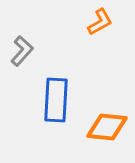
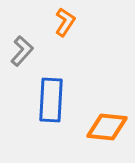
orange L-shape: moved 35 px left; rotated 28 degrees counterclockwise
blue rectangle: moved 5 px left
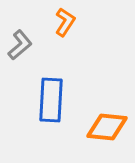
gray L-shape: moved 2 px left, 6 px up; rotated 8 degrees clockwise
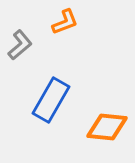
orange L-shape: rotated 36 degrees clockwise
blue rectangle: rotated 27 degrees clockwise
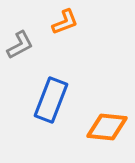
gray L-shape: rotated 12 degrees clockwise
blue rectangle: rotated 9 degrees counterclockwise
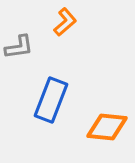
orange L-shape: rotated 20 degrees counterclockwise
gray L-shape: moved 1 px left, 2 px down; rotated 20 degrees clockwise
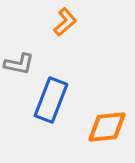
gray L-shape: moved 17 px down; rotated 20 degrees clockwise
orange diamond: rotated 12 degrees counterclockwise
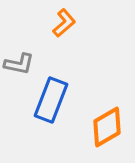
orange L-shape: moved 1 px left, 1 px down
orange diamond: rotated 24 degrees counterclockwise
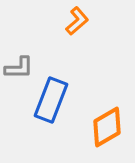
orange L-shape: moved 13 px right, 2 px up
gray L-shape: moved 4 px down; rotated 12 degrees counterclockwise
